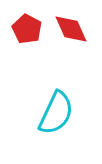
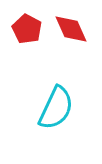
cyan semicircle: moved 5 px up
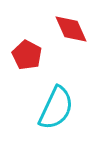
red pentagon: moved 26 px down
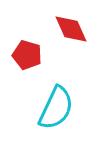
red pentagon: rotated 12 degrees counterclockwise
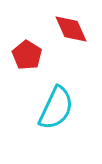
red pentagon: rotated 16 degrees clockwise
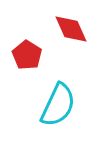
cyan semicircle: moved 2 px right, 3 px up
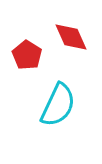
red diamond: moved 8 px down
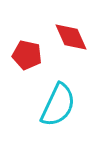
red pentagon: rotated 20 degrees counterclockwise
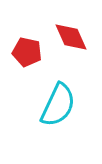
red pentagon: moved 3 px up
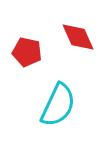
red diamond: moved 7 px right
